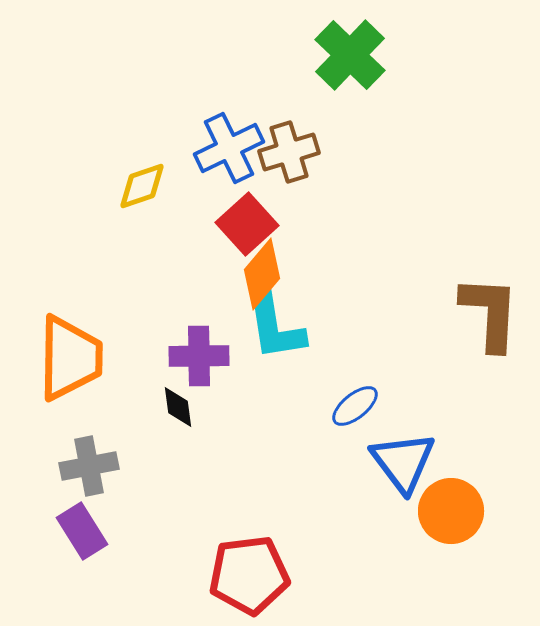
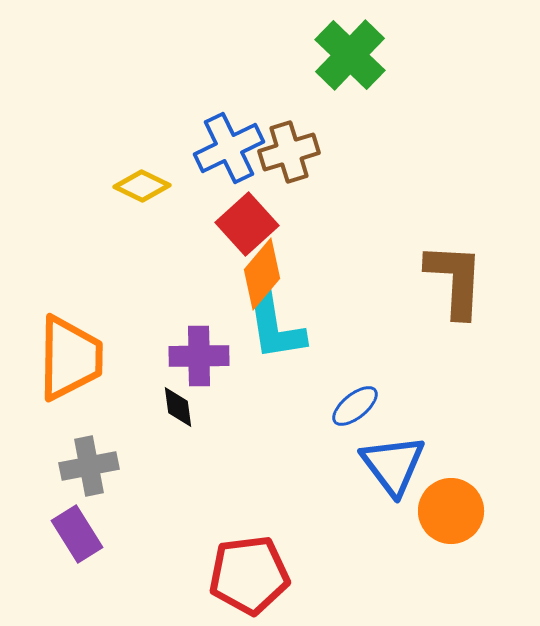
yellow diamond: rotated 44 degrees clockwise
brown L-shape: moved 35 px left, 33 px up
blue triangle: moved 10 px left, 3 px down
purple rectangle: moved 5 px left, 3 px down
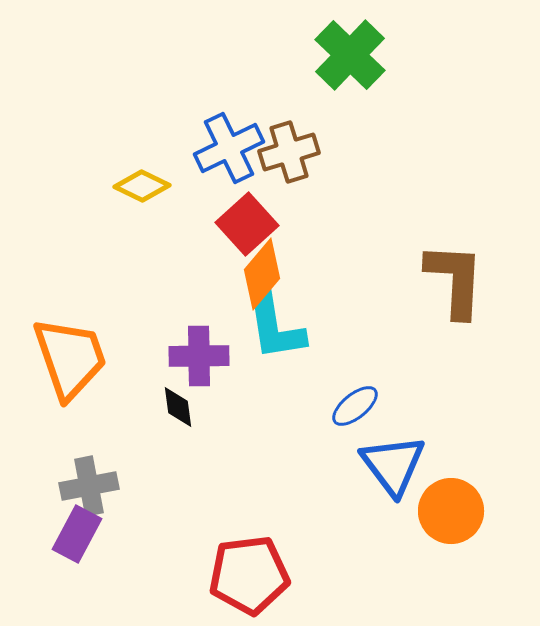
orange trapezoid: rotated 20 degrees counterclockwise
gray cross: moved 20 px down
purple rectangle: rotated 60 degrees clockwise
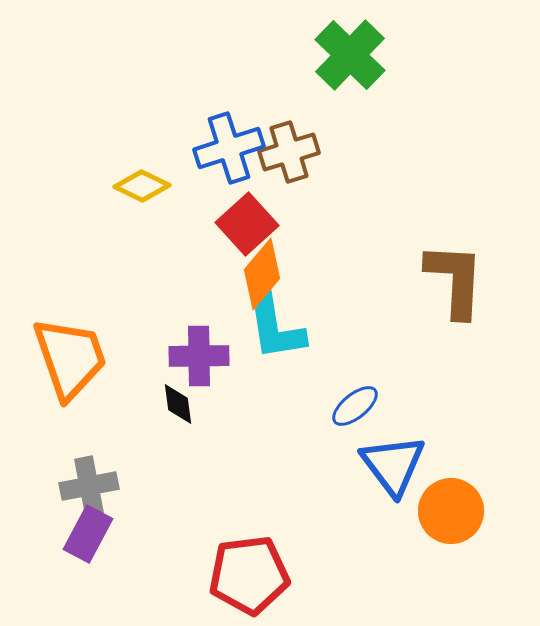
blue cross: rotated 8 degrees clockwise
black diamond: moved 3 px up
purple rectangle: moved 11 px right
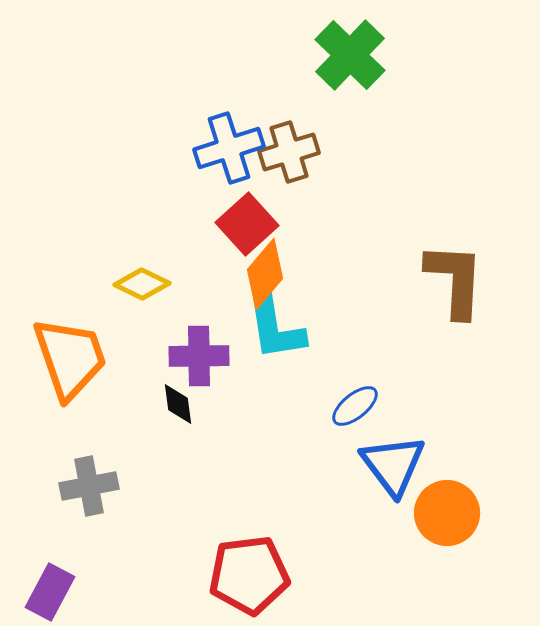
yellow diamond: moved 98 px down
orange diamond: moved 3 px right
orange circle: moved 4 px left, 2 px down
purple rectangle: moved 38 px left, 58 px down
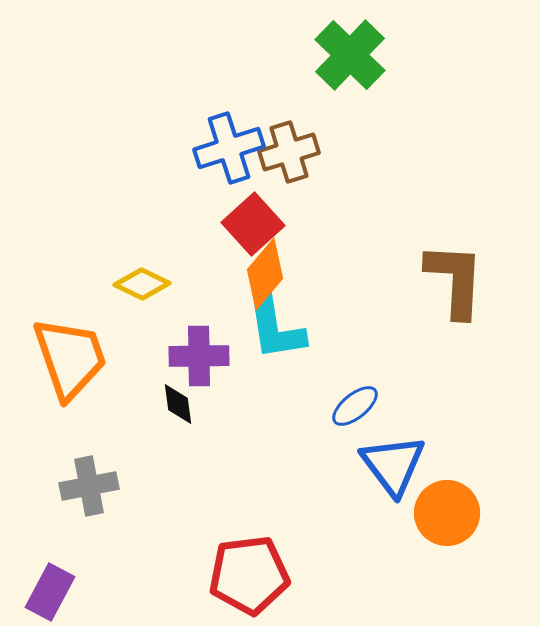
red square: moved 6 px right
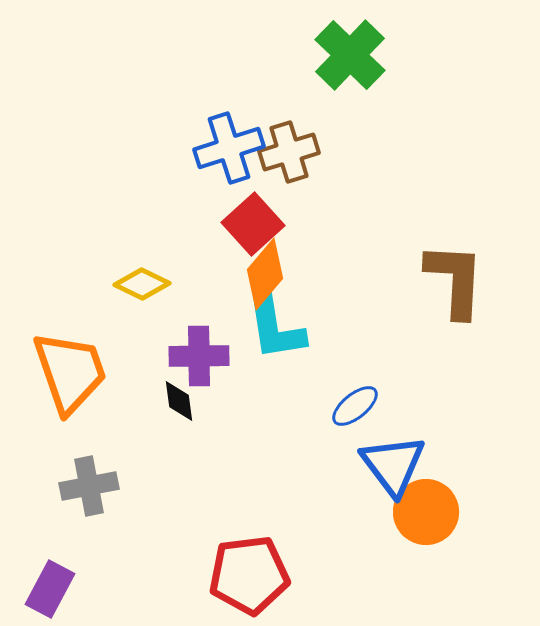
orange trapezoid: moved 14 px down
black diamond: moved 1 px right, 3 px up
orange circle: moved 21 px left, 1 px up
purple rectangle: moved 3 px up
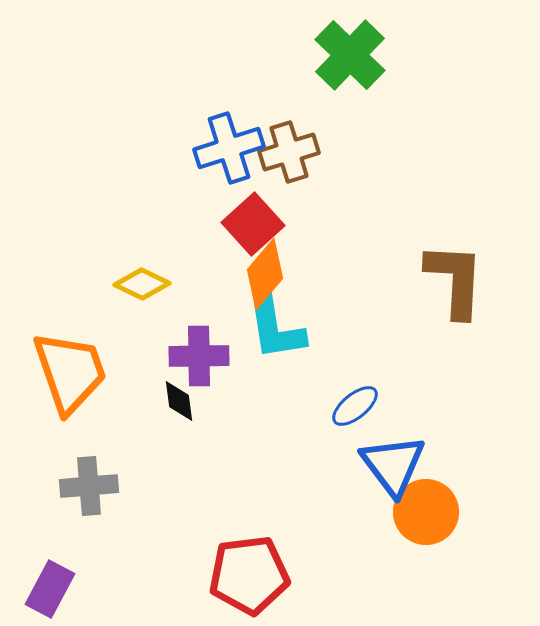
gray cross: rotated 6 degrees clockwise
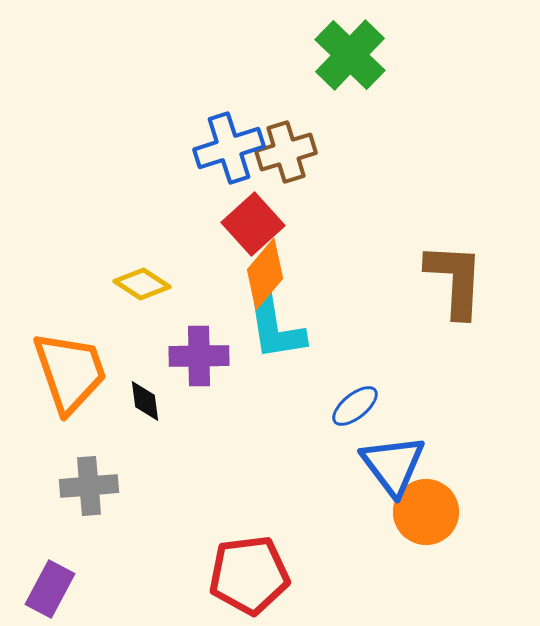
brown cross: moved 3 px left
yellow diamond: rotated 8 degrees clockwise
black diamond: moved 34 px left
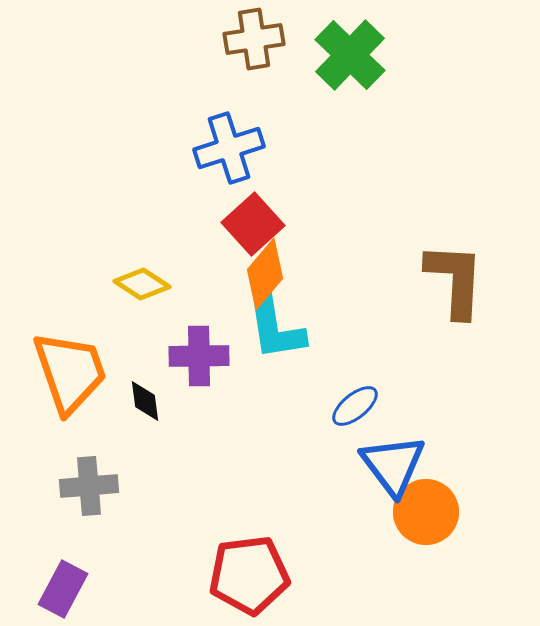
brown cross: moved 32 px left, 113 px up; rotated 8 degrees clockwise
purple rectangle: moved 13 px right
